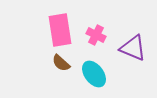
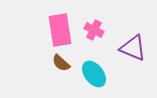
pink cross: moved 2 px left, 5 px up
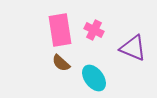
cyan ellipse: moved 4 px down
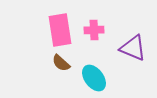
pink cross: rotated 30 degrees counterclockwise
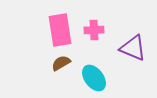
brown semicircle: rotated 108 degrees clockwise
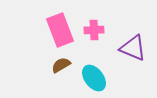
pink rectangle: rotated 12 degrees counterclockwise
brown semicircle: moved 2 px down
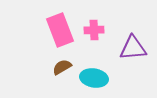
purple triangle: rotated 28 degrees counterclockwise
brown semicircle: moved 1 px right, 2 px down
cyan ellipse: rotated 44 degrees counterclockwise
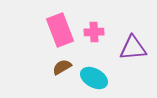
pink cross: moved 2 px down
cyan ellipse: rotated 20 degrees clockwise
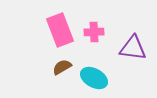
purple triangle: rotated 12 degrees clockwise
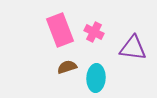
pink cross: rotated 30 degrees clockwise
brown semicircle: moved 5 px right; rotated 12 degrees clockwise
cyan ellipse: moved 2 px right; rotated 64 degrees clockwise
